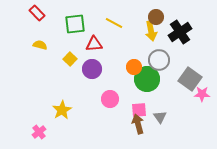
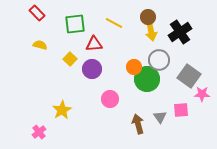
brown circle: moved 8 px left
gray square: moved 1 px left, 3 px up
pink square: moved 42 px right
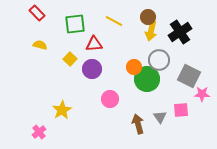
yellow line: moved 2 px up
yellow arrow: rotated 24 degrees clockwise
gray square: rotated 10 degrees counterclockwise
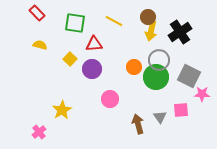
green square: moved 1 px up; rotated 15 degrees clockwise
green circle: moved 9 px right, 2 px up
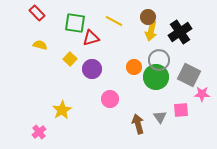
red triangle: moved 3 px left, 6 px up; rotated 12 degrees counterclockwise
gray square: moved 1 px up
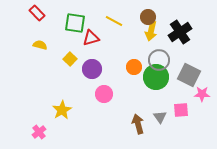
pink circle: moved 6 px left, 5 px up
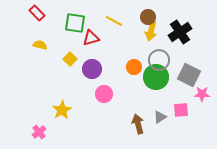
gray triangle: rotated 32 degrees clockwise
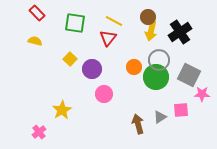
red triangle: moved 17 px right; rotated 36 degrees counterclockwise
yellow semicircle: moved 5 px left, 4 px up
